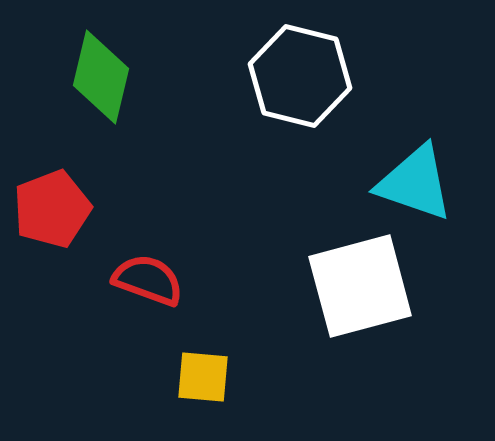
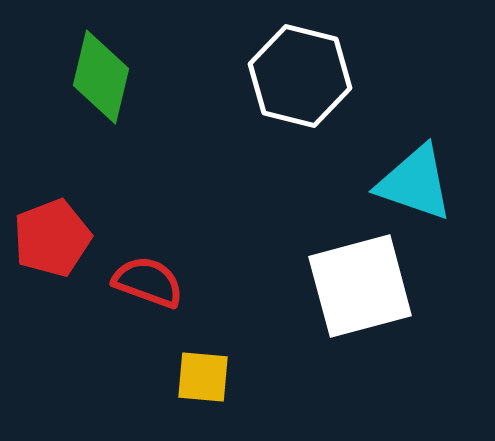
red pentagon: moved 29 px down
red semicircle: moved 2 px down
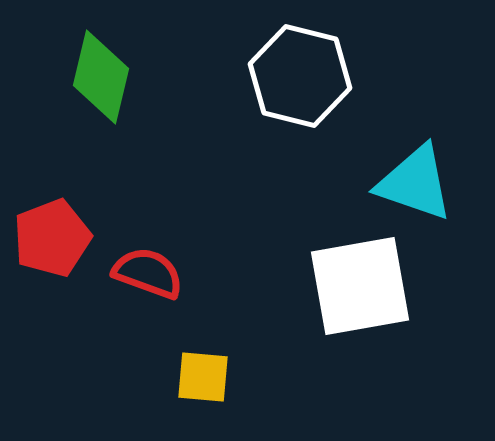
red semicircle: moved 9 px up
white square: rotated 5 degrees clockwise
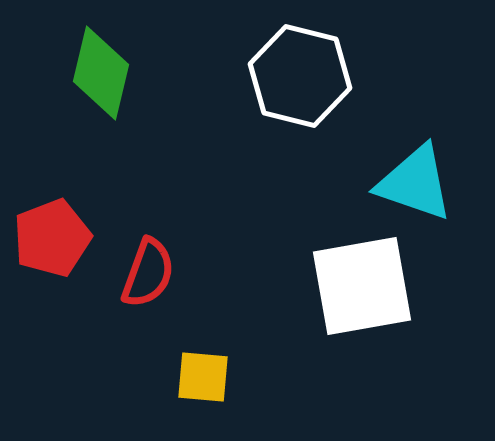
green diamond: moved 4 px up
red semicircle: rotated 90 degrees clockwise
white square: moved 2 px right
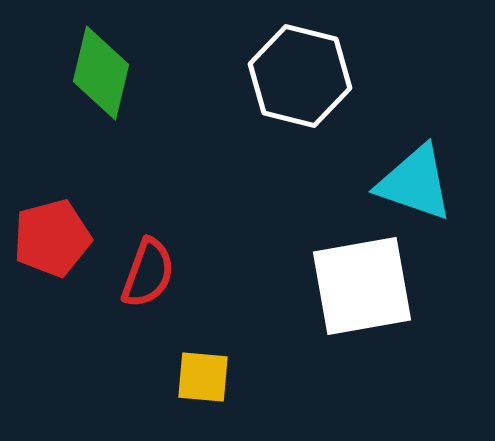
red pentagon: rotated 6 degrees clockwise
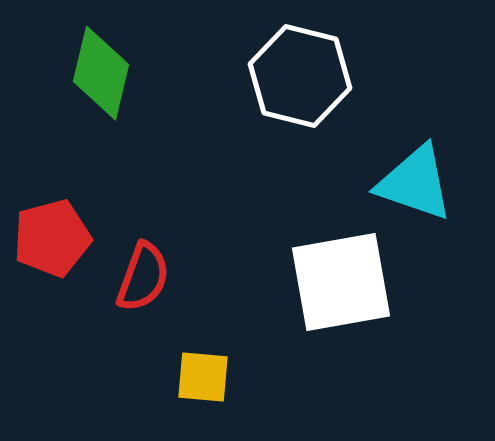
red semicircle: moved 5 px left, 4 px down
white square: moved 21 px left, 4 px up
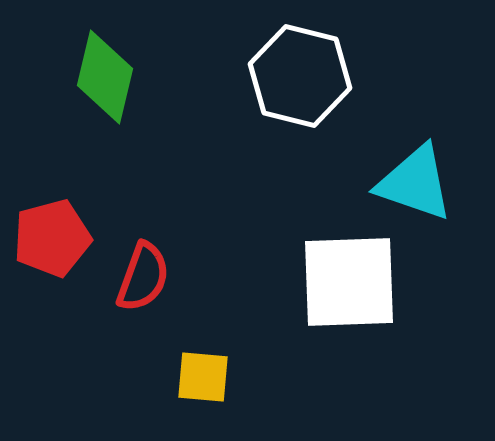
green diamond: moved 4 px right, 4 px down
white square: moved 8 px right; rotated 8 degrees clockwise
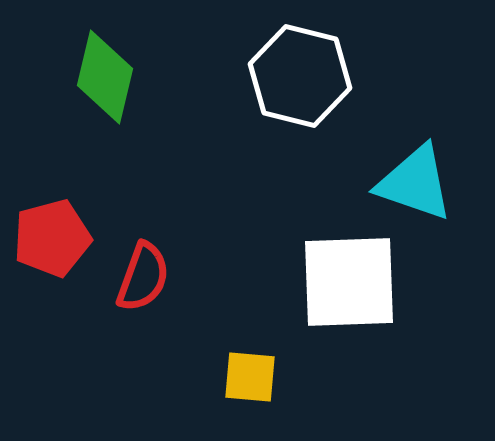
yellow square: moved 47 px right
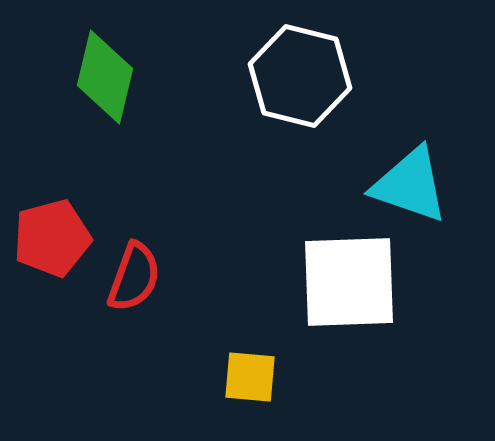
cyan triangle: moved 5 px left, 2 px down
red semicircle: moved 9 px left
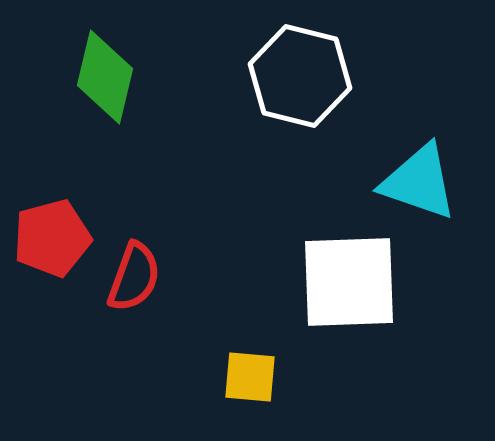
cyan triangle: moved 9 px right, 3 px up
